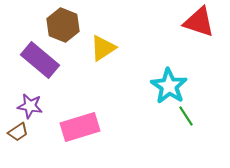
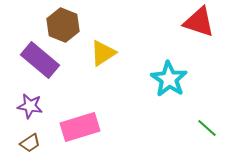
yellow triangle: moved 5 px down
cyan star: moved 7 px up
green line: moved 21 px right, 12 px down; rotated 15 degrees counterclockwise
brown trapezoid: moved 12 px right, 11 px down
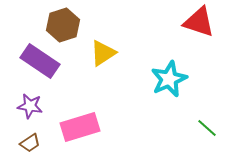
brown hexagon: rotated 20 degrees clockwise
purple rectangle: moved 1 px down; rotated 6 degrees counterclockwise
cyan star: rotated 15 degrees clockwise
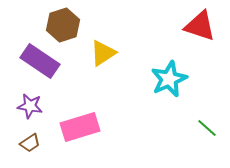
red triangle: moved 1 px right, 4 px down
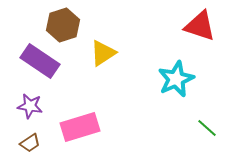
cyan star: moved 7 px right
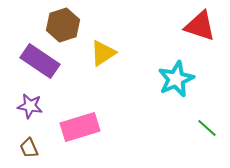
brown trapezoid: moved 1 px left, 5 px down; rotated 100 degrees clockwise
